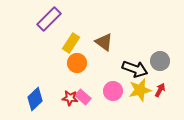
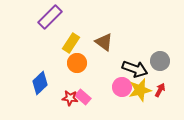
purple rectangle: moved 1 px right, 2 px up
pink circle: moved 9 px right, 4 px up
blue diamond: moved 5 px right, 16 px up
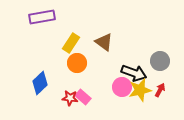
purple rectangle: moved 8 px left; rotated 35 degrees clockwise
black arrow: moved 1 px left, 4 px down
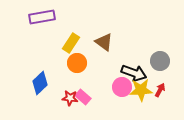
yellow star: moved 1 px right; rotated 10 degrees clockwise
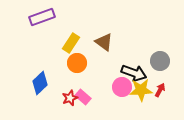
purple rectangle: rotated 10 degrees counterclockwise
red star: rotated 28 degrees counterclockwise
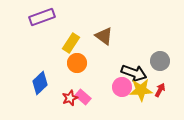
brown triangle: moved 6 px up
